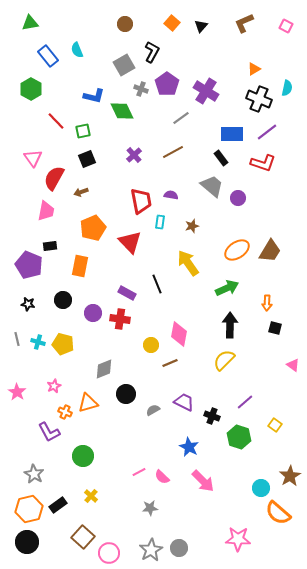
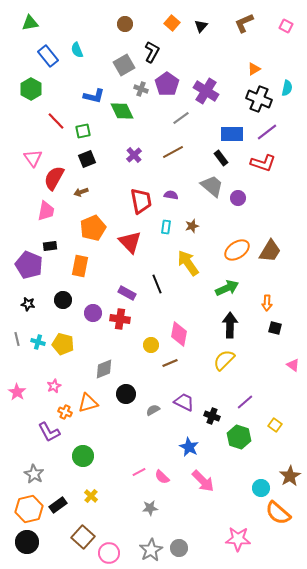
cyan rectangle at (160, 222): moved 6 px right, 5 px down
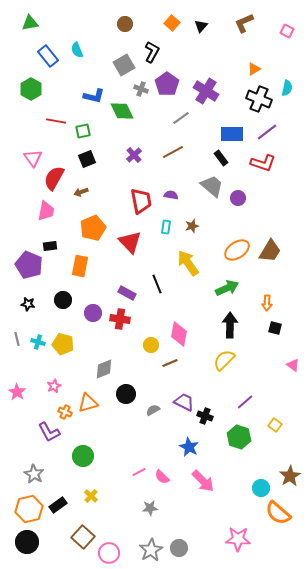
pink square at (286, 26): moved 1 px right, 5 px down
red line at (56, 121): rotated 36 degrees counterclockwise
black cross at (212, 416): moved 7 px left
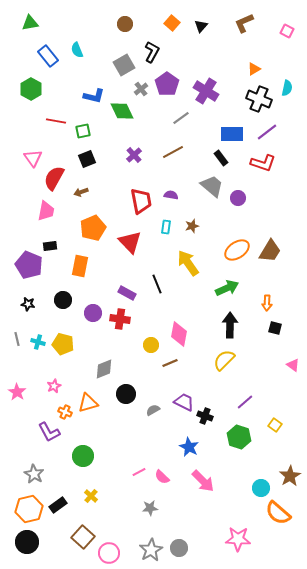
gray cross at (141, 89): rotated 32 degrees clockwise
